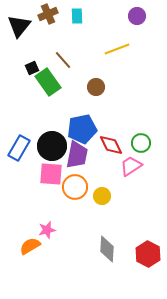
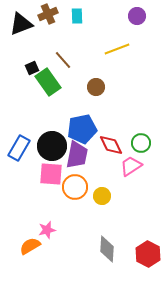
black triangle: moved 2 px right, 2 px up; rotated 30 degrees clockwise
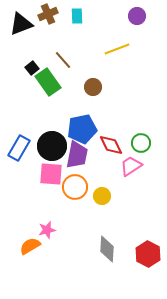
black square: rotated 16 degrees counterclockwise
brown circle: moved 3 px left
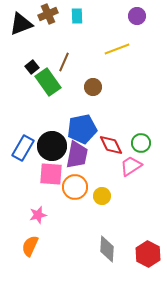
brown line: moved 1 px right, 2 px down; rotated 66 degrees clockwise
black square: moved 1 px up
blue rectangle: moved 4 px right
pink star: moved 9 px left, 15 px up
orange semicircle: rotated 35 degrees counterclockwise
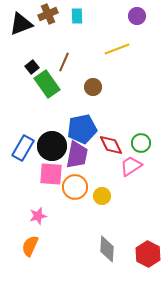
green rectangle: moved 1 px left, 2 px down
pink star: moved 1 px down
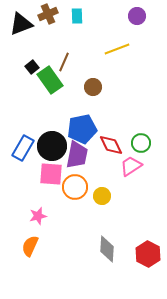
green rectangle: moved 3 px right, 4 px up
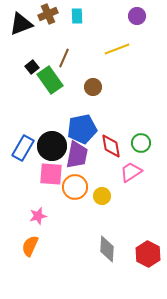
brown line: moved 4 px up
red diamond: moved 1 px down; rotated 15 degrees clockwise
pink trapezoid: moved 6 px down
